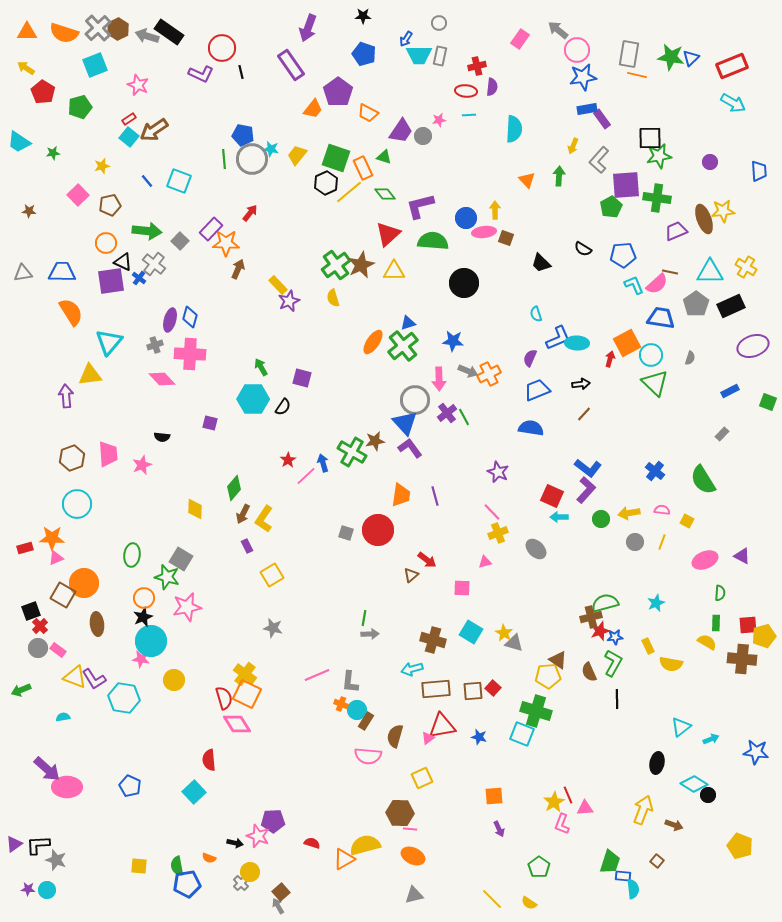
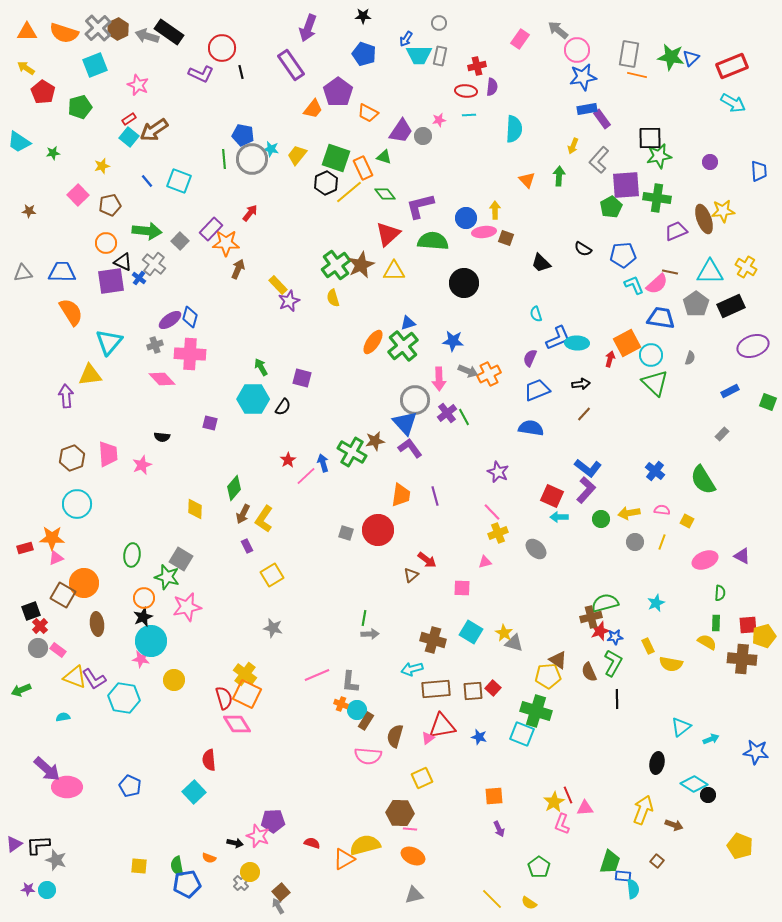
purple ellipse at (170, 320): rotated 40 degrees clockwise
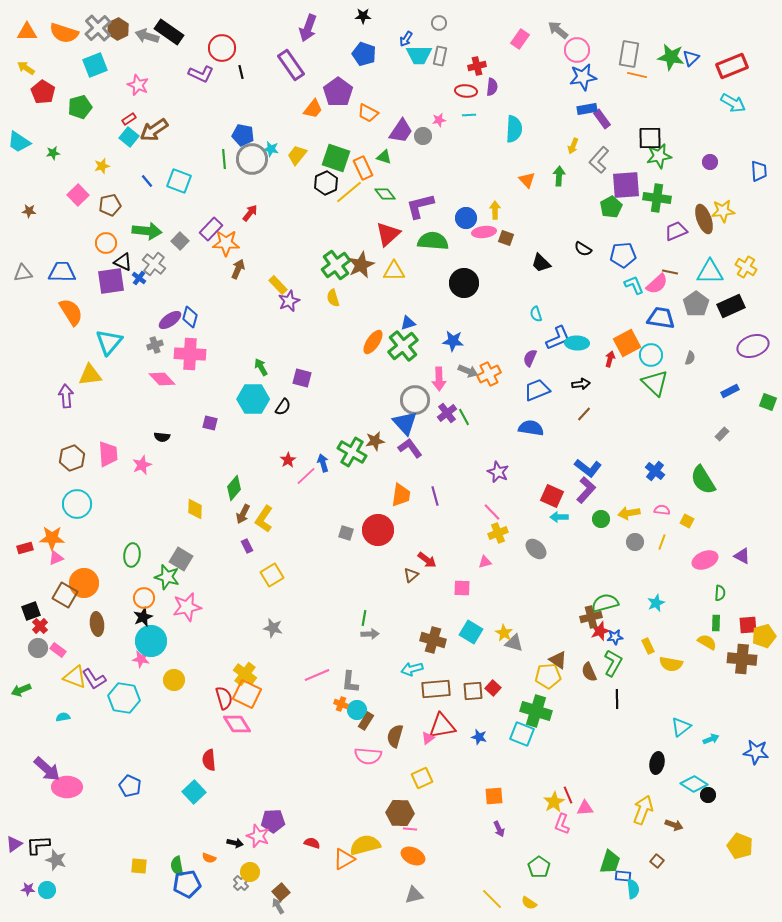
brown square at (63, 595): moved 2 px right
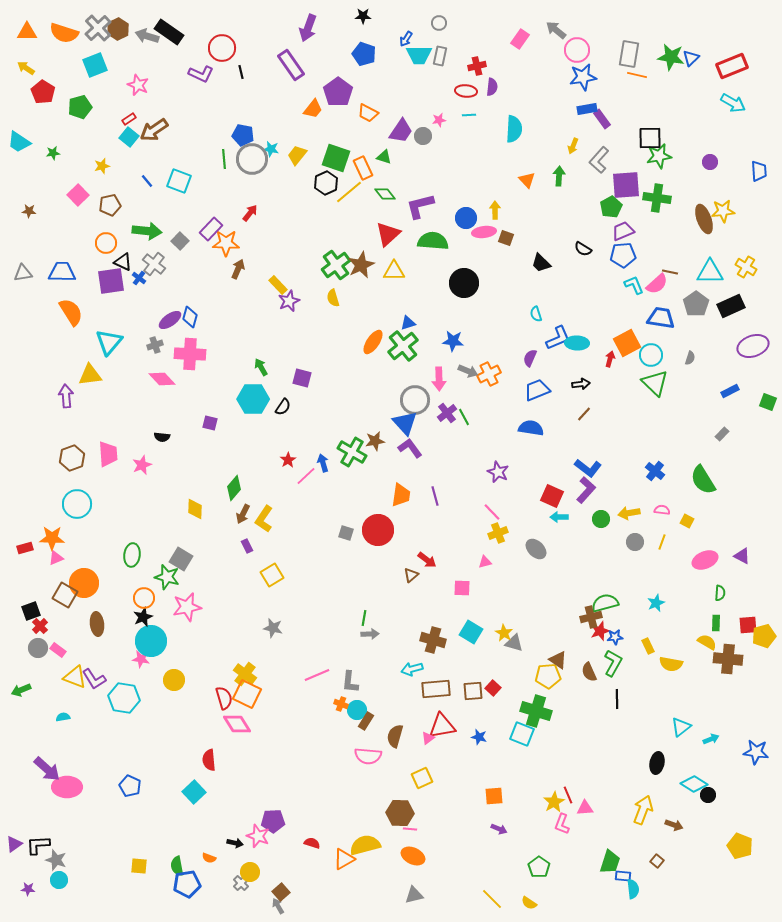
gray arrow at (558, 30): moved 2 px left
purple trapezoid at (676, 231): moved 53 px left
brown cross at (742, 659): moved 14 px left
purple arrow at (499, 829): rotated 42 degrees counterclockwise
cyan circle at (47, 890): moved 12 px right, 10 px up
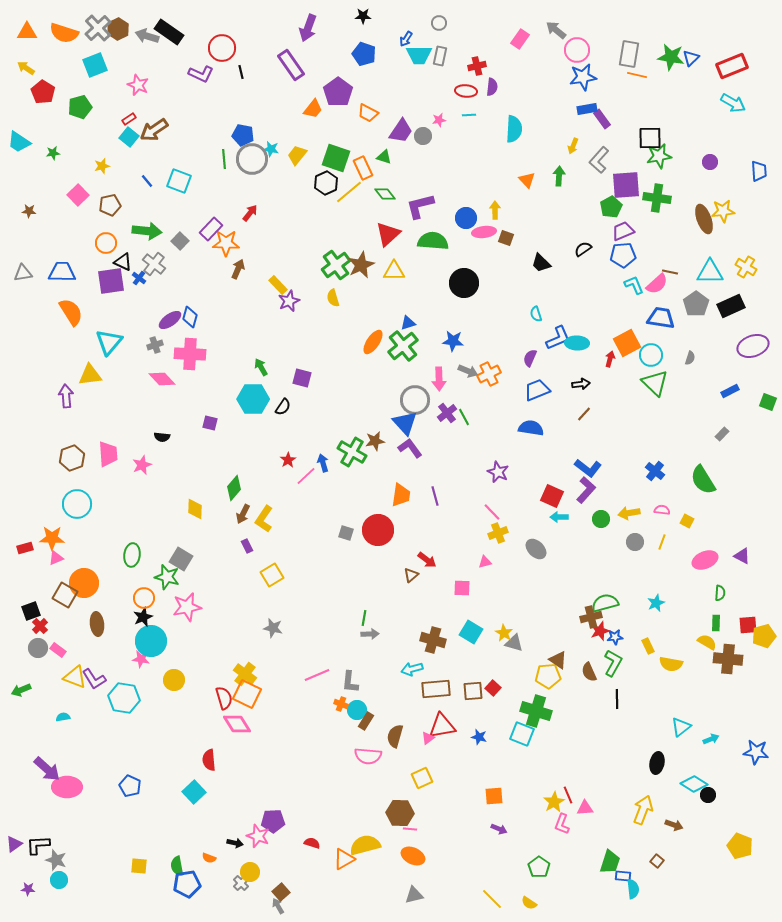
black semicircle at (583, 249): rotated 114 degrees clockwise
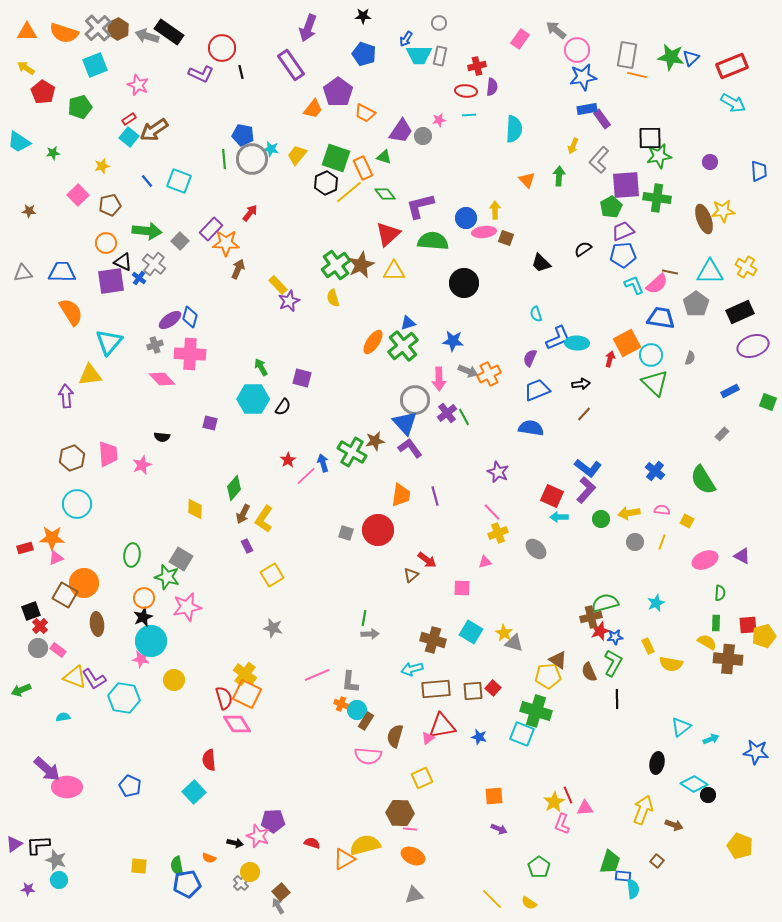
gray rectangle at (629, 54): moved 2 px left, 1 px down
orange trapezoid at (368, 113): moved 3 px left
black rectangle at (731, 306): moved 9 px right, 6 px down
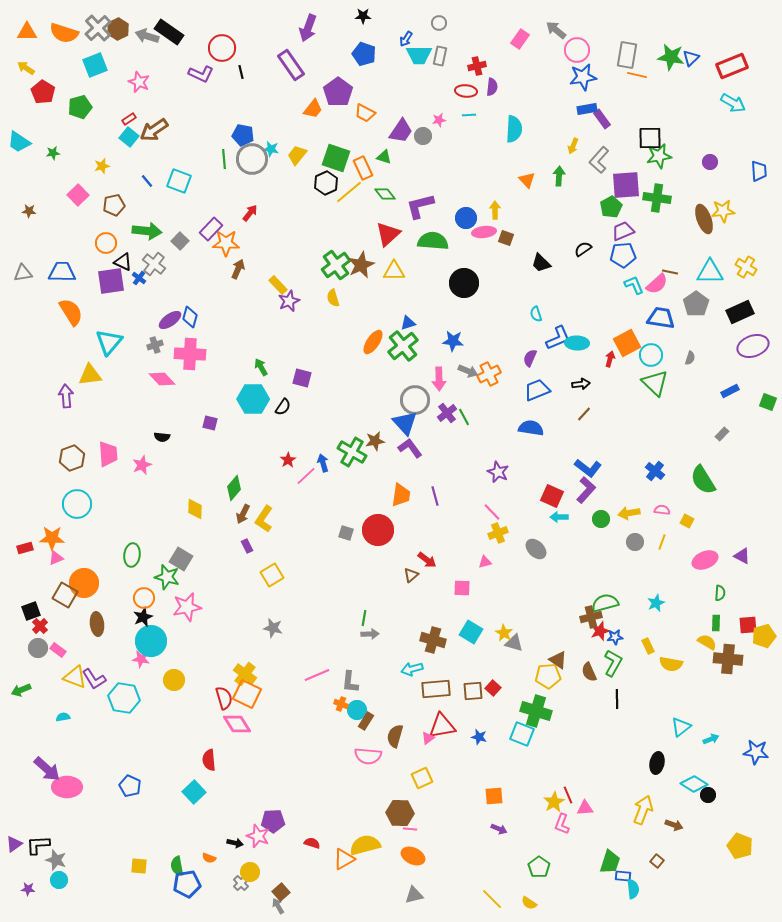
pink star at (138, 85): moved 1 px right, 3 px up
brown pentagon at (110, 205): moved 4 px right
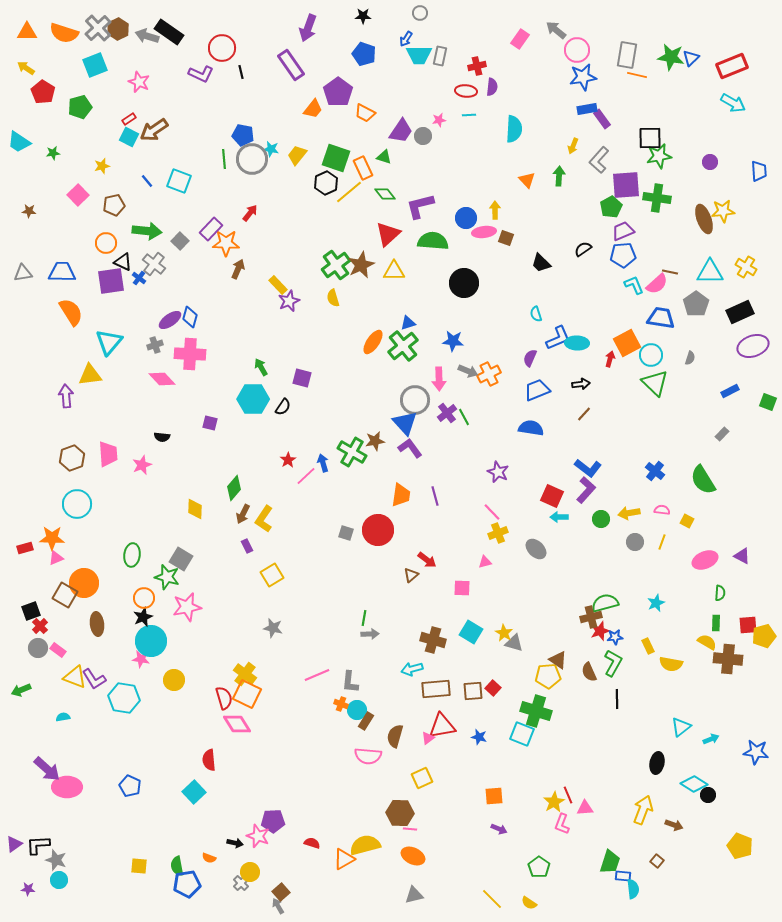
gray circle at (439, 23): moved 19 px left, 10 px up
cyan square at (129, 137): rotated 12 degrees counterclockwise
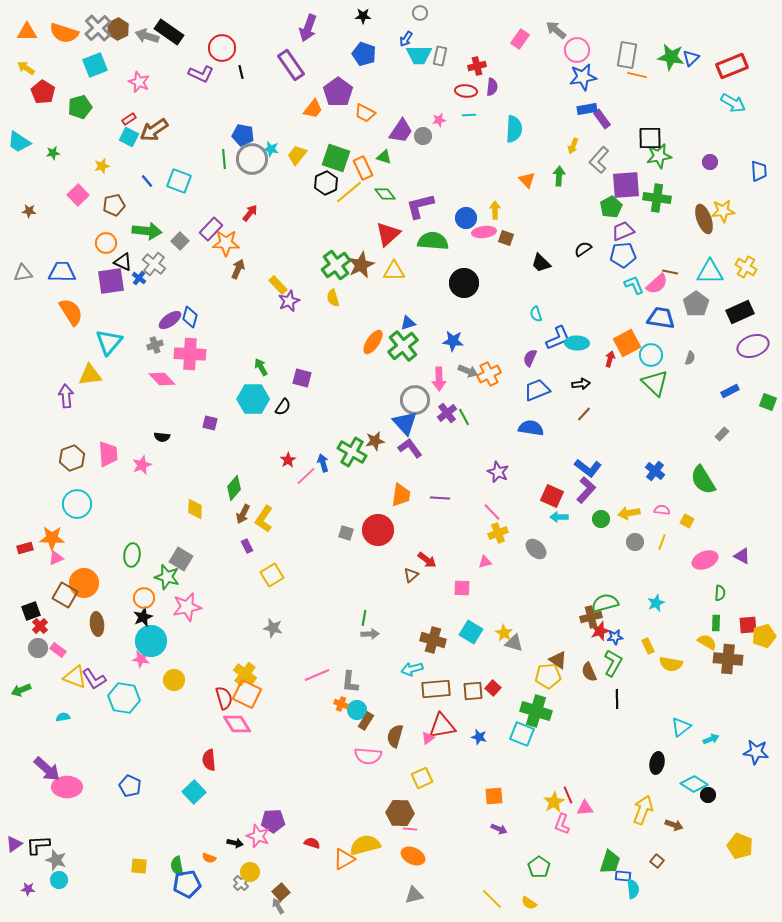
purple line at (435, 496): moved 5 px right, 2 px down; rotated 72 degrees counterclockwise
